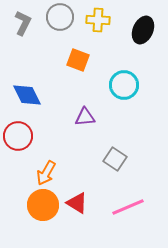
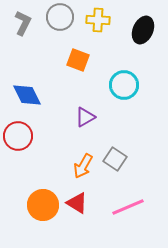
purple triangle: rotated 25 degrees counterclockwise
orange arrow: moved 37 px right, 7 px up
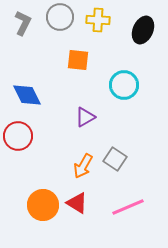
orange square: rotated 15 degrees counterclockwise
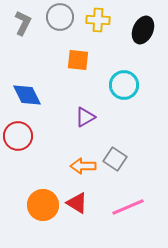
orange arrow: rotated 60 degrees clockwise
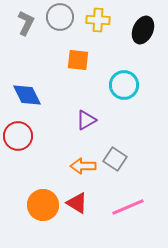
gray L-shape: moved 3 px right
purple triangle: moved 1 px right, 3 px down
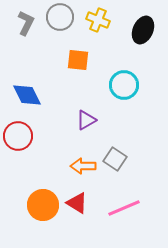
yellow cross: rotated 20 degrees clockwise
pink line: moved 4 px left, 1 px down
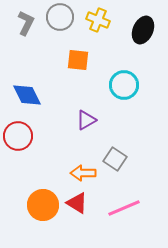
orange arrow: moved 7 px down
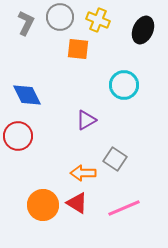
orange square: moved 11 px up
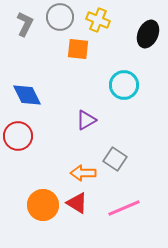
gray L-shape: moved 1 px left, 1 px down
black ellipse: moved 5 px right, 4 px down
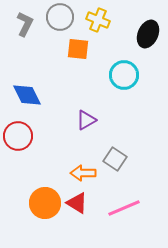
cyan circle: moved 10 px up
orange circle: moved 2 px right, 2 px up
